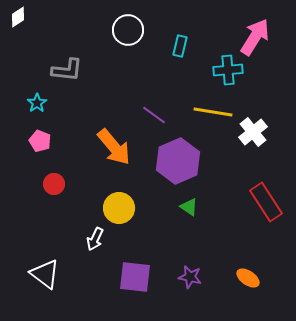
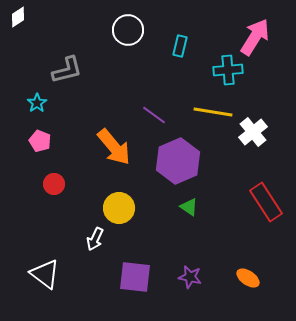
gray L-shape: rotated 20 degrees counterclockwise
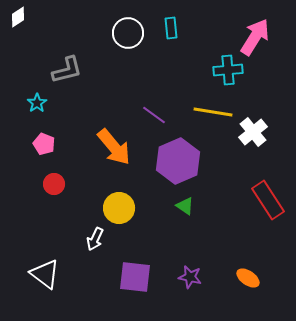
white circle: moved 3 px down
cyan rectangle: moved 9 px left, 18 px up; rotated 20 degrees counterclockwise
pink pentagon: moved 4 px right, 3 px down
red rectangle: moved 2 px right, 2 px up
green triangle: moved 4 px left, 1 px up
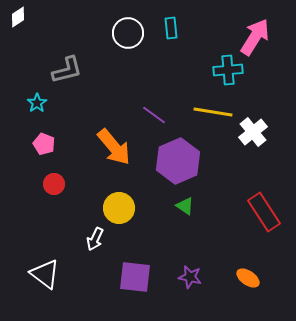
red rectangle: moved 4 px left, 12 px down
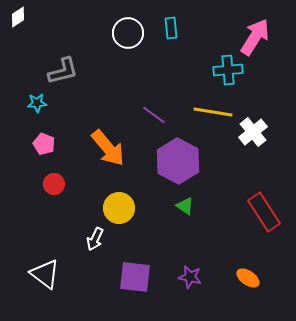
gray L-shape: moved 4 px left, 1 px down
cyan star: rotated 30 degrees clockwise
orange arrow: moved 6 px left, 1 px down
purple hexagon: rotated 9 degrees counterclockwise
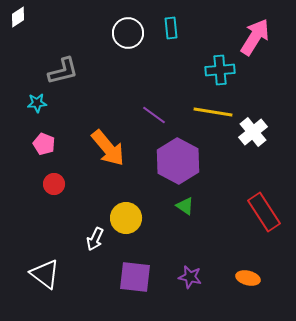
cyan cross: moved 8 px left
yellow circle: moved 7 px right, 10 px down
orange ellipse: rotated 20 degrees counterclockwise
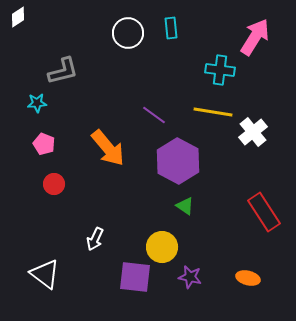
cyan cross: rotated 12 degrees clockwise
yellow circle: moved 36 px right, 29 px down
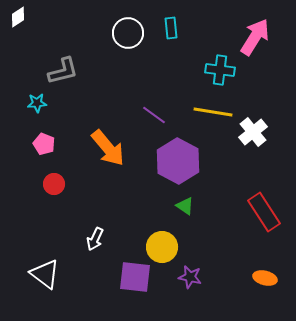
orange ellipse: moved 17 px right
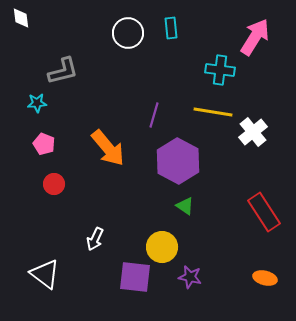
white diamond: moved 3 px right, 1 px down; rotated 65 degrees counterclockwise
purple line: rotated 70 degrees clockwise
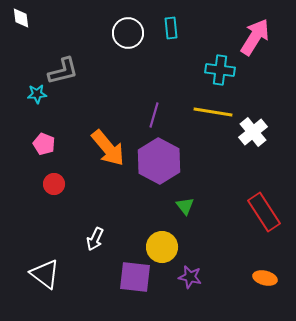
cyan star: moved 9 px up
purple hexagon: moved 19 px left
green triangle: rotated 18 degrees clockwise
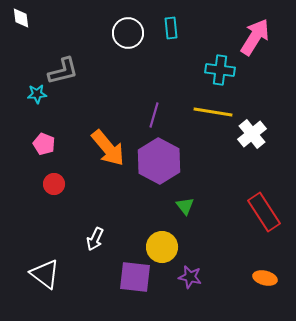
white cross: moved 1 px left, 2 px down
